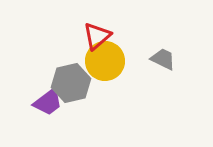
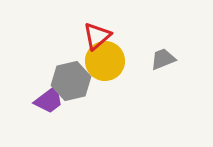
gray trapezoid: rotated 48 degrees counterclockwise
gray hexagon: moved 2 px up
purple trapezoid: moved 1 px right, 2 px up
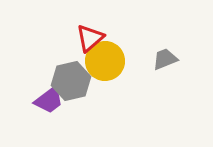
red triangle: moved 7 px left, 2 px down
gray trapezoid: moved 2 px right
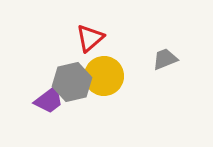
yellow circle: moved 1 px left, 15 px down
gray hexagon: moved 1 px right, 1 px down
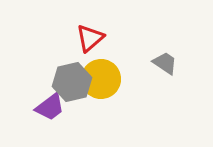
gray trapezoid: moved 4 px down; rotated 56 degrees clockwise
yellow circle: moved 3 px left, 3 px down
purple trapezoid: moved 1 px right, 7 px down
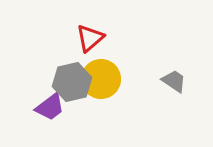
gray trapezoid: moved 9 px right, 18 px down
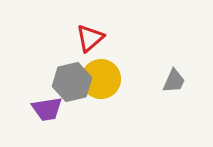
gray trapezoid: rotated 80 degrees clockwise
purple trapezoid: moved 3 px left, 2 px down; rotated 28 degrees clockwise
